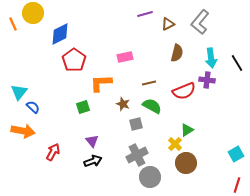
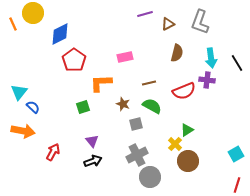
gray L-shape: rotated 20 degrees counterclockwise
brown circle: moved 2 px right, 2 px up
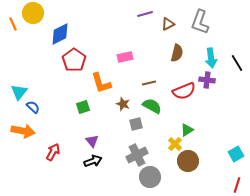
orange L-shape: rotated 105 degrees counterclockwise
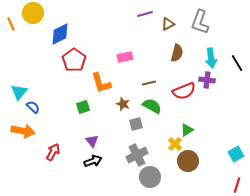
orange line: moved 2 px left
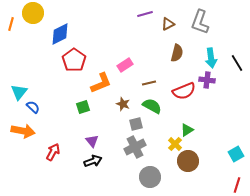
orange line: rotated 40 degrees clockwise
pink rectangle: moved 8 px down; rotated 21 degrees counterclockwise
orange L-shape: rotated 95 degrees counterclockwise
gray cross: moved 2 px left, 8 px up
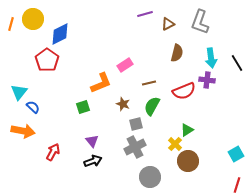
yellow circle: moved 6 px down
red pentagon: moved 27 px left
green semicircle: rotated 90 degrees counterclockwise
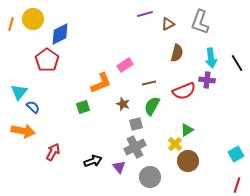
purple triangle: moved 27 px right, 26 px down
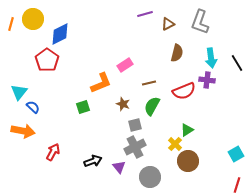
gray square: moved 1 px left, 1 px down
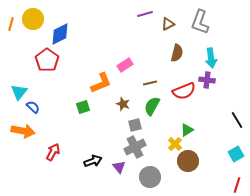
black line: moved 57 px down
brown line: moved 1 px right
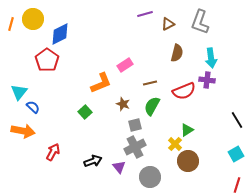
green square: moved 2 px right, 5 px down; rotated 24 degrees counterclockwise
